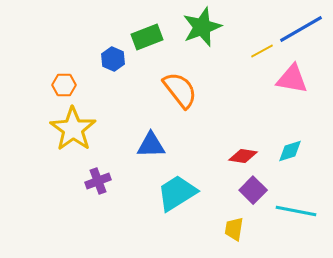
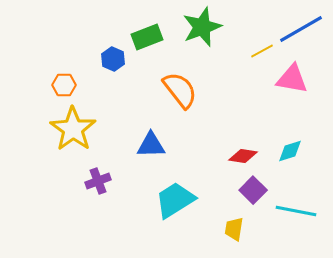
cyan trapezoid: moved 2 px left, 7 px down
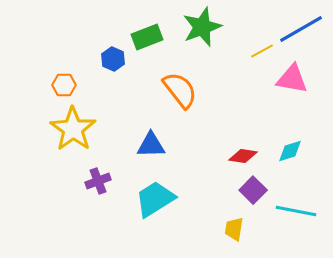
cyan trapezoid: moved 20 px left, 1 px up
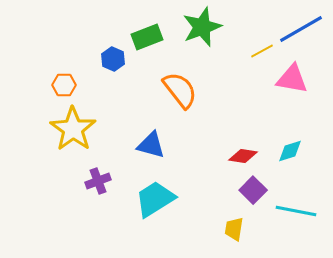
blue triangle: rotated 16 degrees clockwise
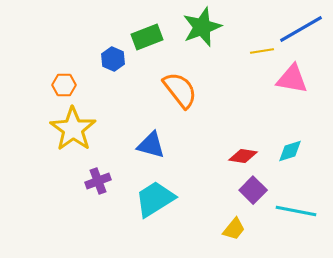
yellow line: rotated 20 degrees clockwise
yellow trapezoid: rotated 150 degrees counterclockwise
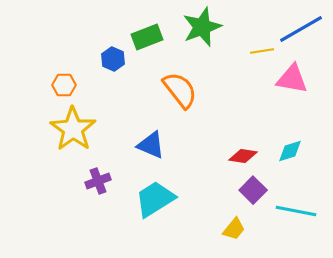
blue triangle: rotated 8 degrees clockwise
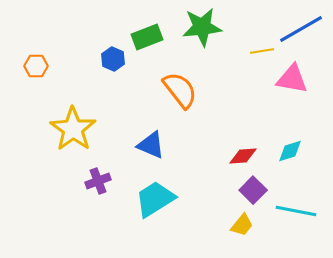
green star: rotated 15 degrees clockwise
orange hexagon: moved 28 px left, 19 px up
red diamond: rotated 12 degrees counterclockwise
yellow trapezoid: moved 8 px right, 4 px up
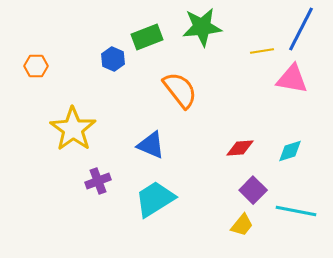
blue line: rotated 33 degrees counterclockwise
red diamond: moved 3 px left, 8 px up
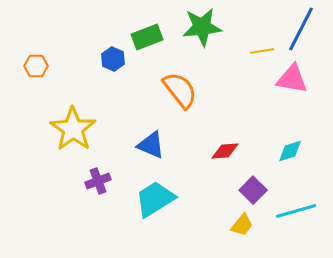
red diamond: moved 15 px left, 3 px down
cyan line: rotated 27 degrees counterclockwise
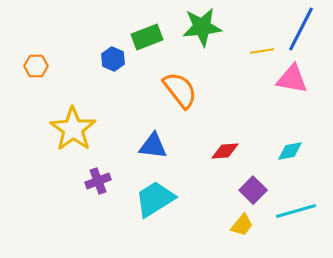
blue triangle: moved 2 px right, 1 px down; rotated 16 degrees counterclockwise
cyan diamond: rotated 8 degrees clockwise
